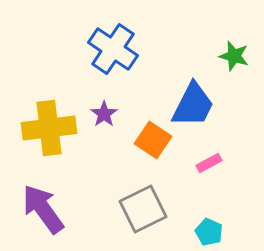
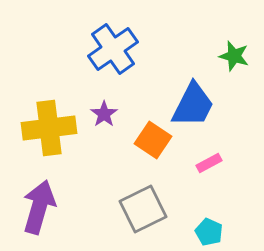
blue cross: rotated 21 degrees clockwise
purple arrow: moved 4 px left, 2 px up; rotated 52 degrees clockwise
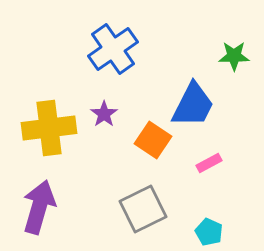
green star: rotated 16 degrees counterclockwise
